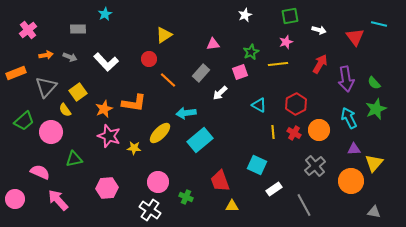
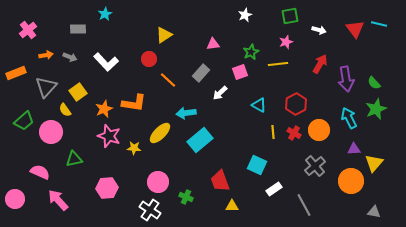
red triangle at (355, 37): moved 8 px up
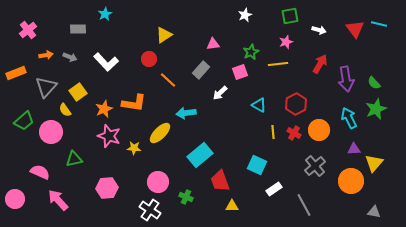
gray rectangle at (201, 73): moved 3 px up
cyan rectangle at (200, 140): moved 15 px down
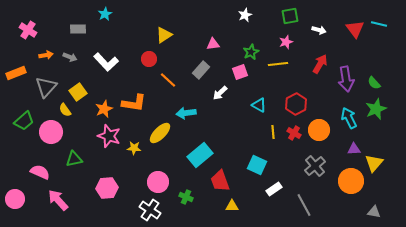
pink cross at (28, 30): rotated 18 degrees counterclockwise
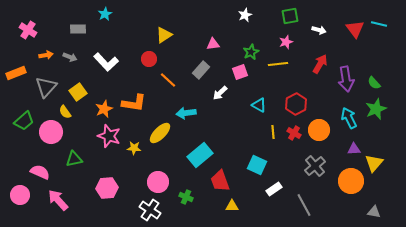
yellow semicircle at (65, 110): moved 2 px down
pink circle at (15, 199): moved 5 px right, 4 px up
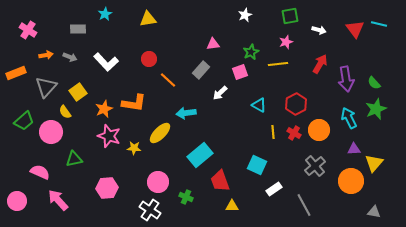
yellow triangle at (164, 35): moved 16 px left, 16 px up; rotated 24 degrees clockwise
pink circle at (20, 195): moved 3 px left, 6 px down
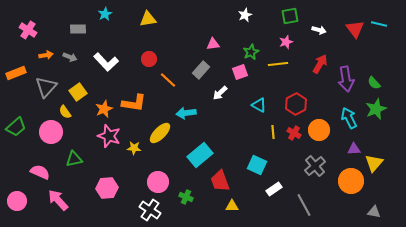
green trapezoid at (24, 121): moved 8 px left, 6 px down
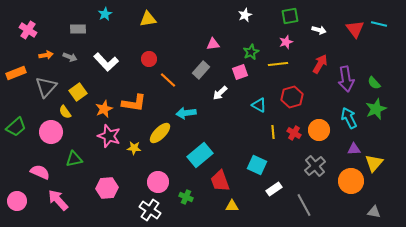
red hexagon at (296, 104): moved 4 px left, 7 px up; rotated 10 degrees clockwise
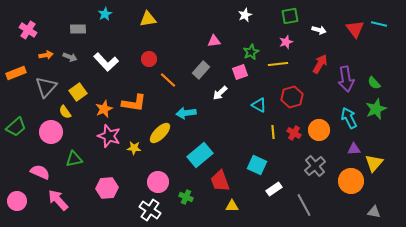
pink triangle at (213, 44): moved 1 px right, 3 px up
